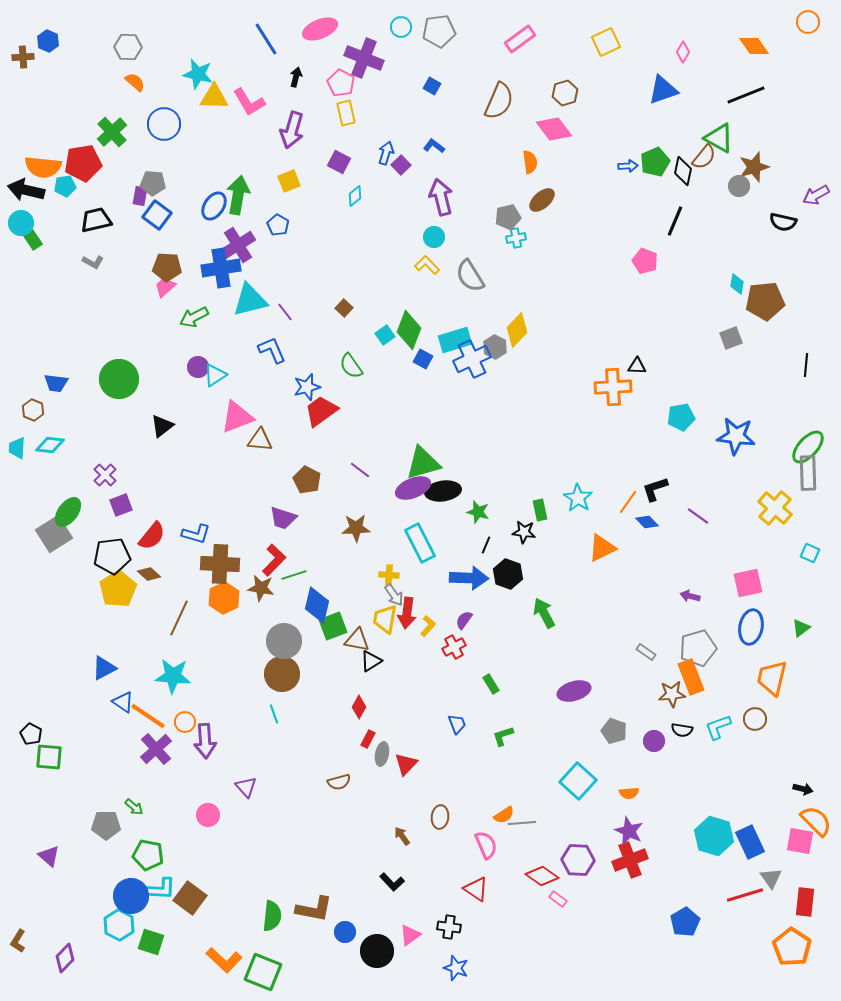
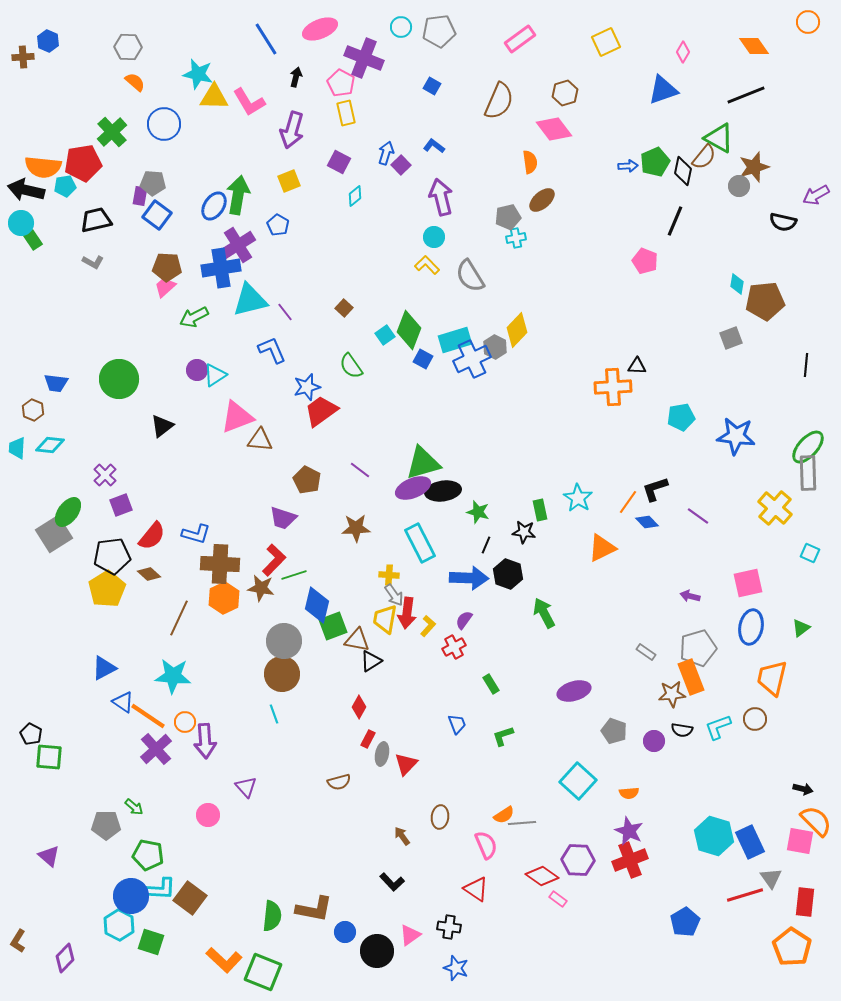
purple circle at (198, 367): moved 1 px left, 3 px down
yellow pentagon at (118, 589): moved 11 px left
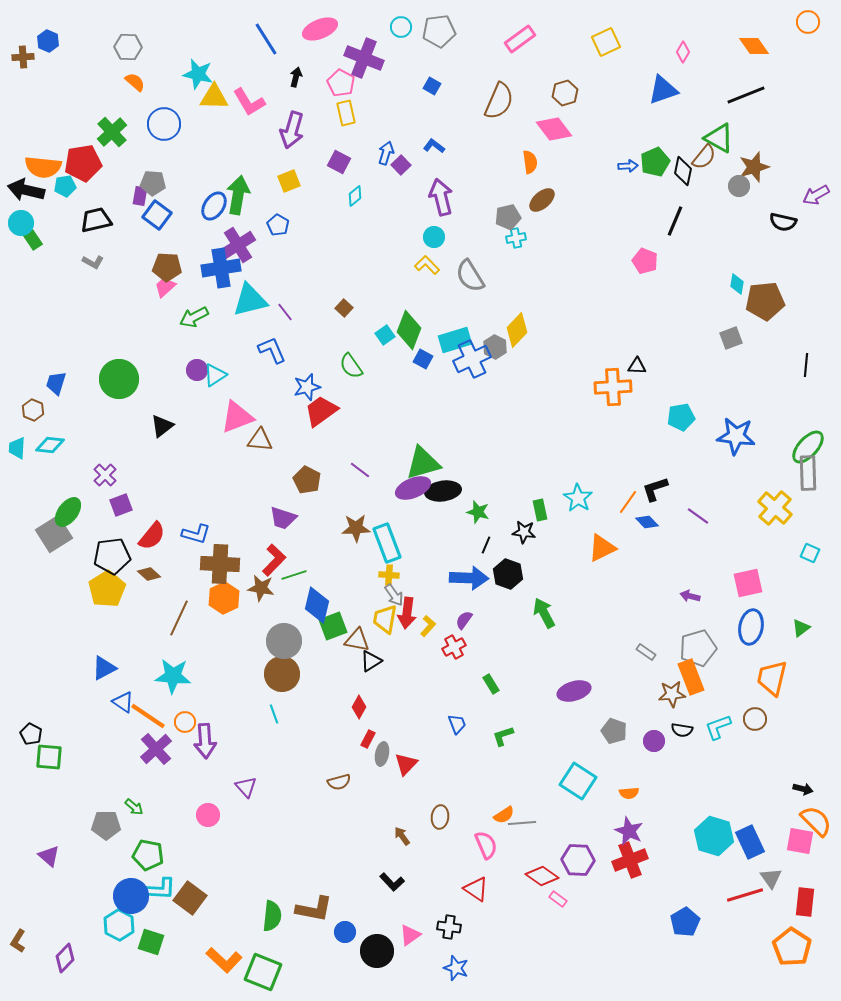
blue trapezoid at (56, 383): rotated 100 degrees clockwise
cyan rectangle at (420, 543): moved 33 px left; rotated 6 degrees clockwise
cyan square at (578, 781): rotated 9 degrees counterclockwise
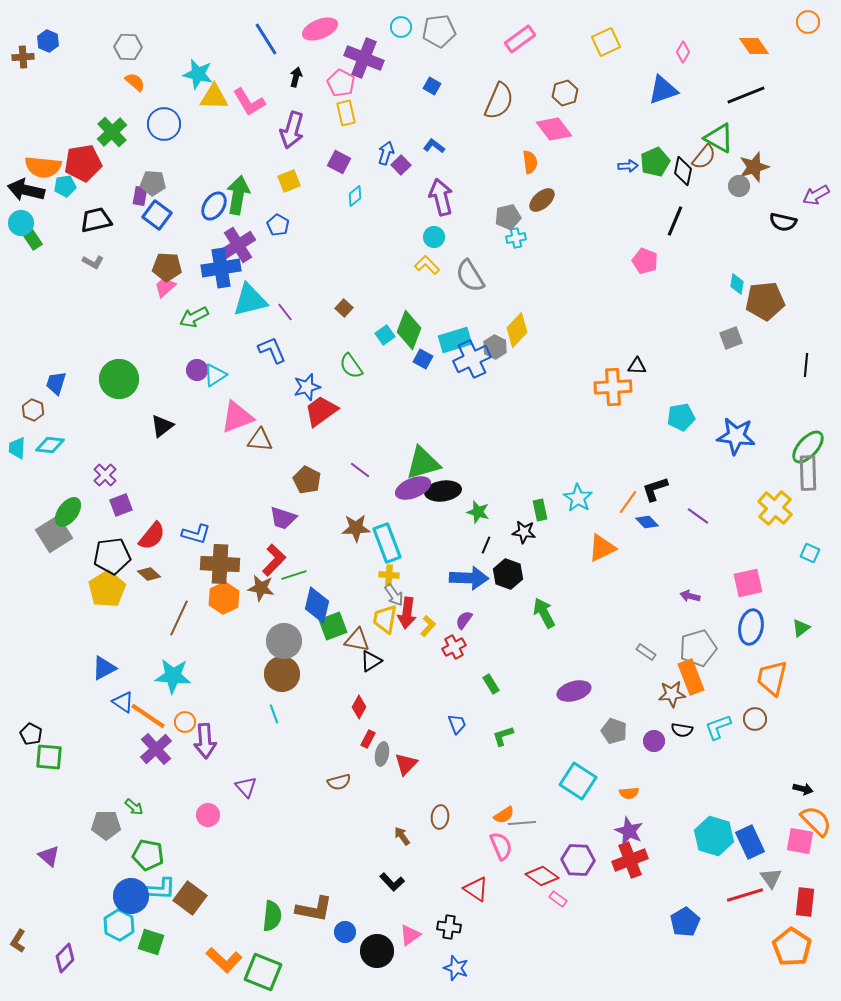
pink semicircle at (486, 845): moved 15 px right, 1 px down
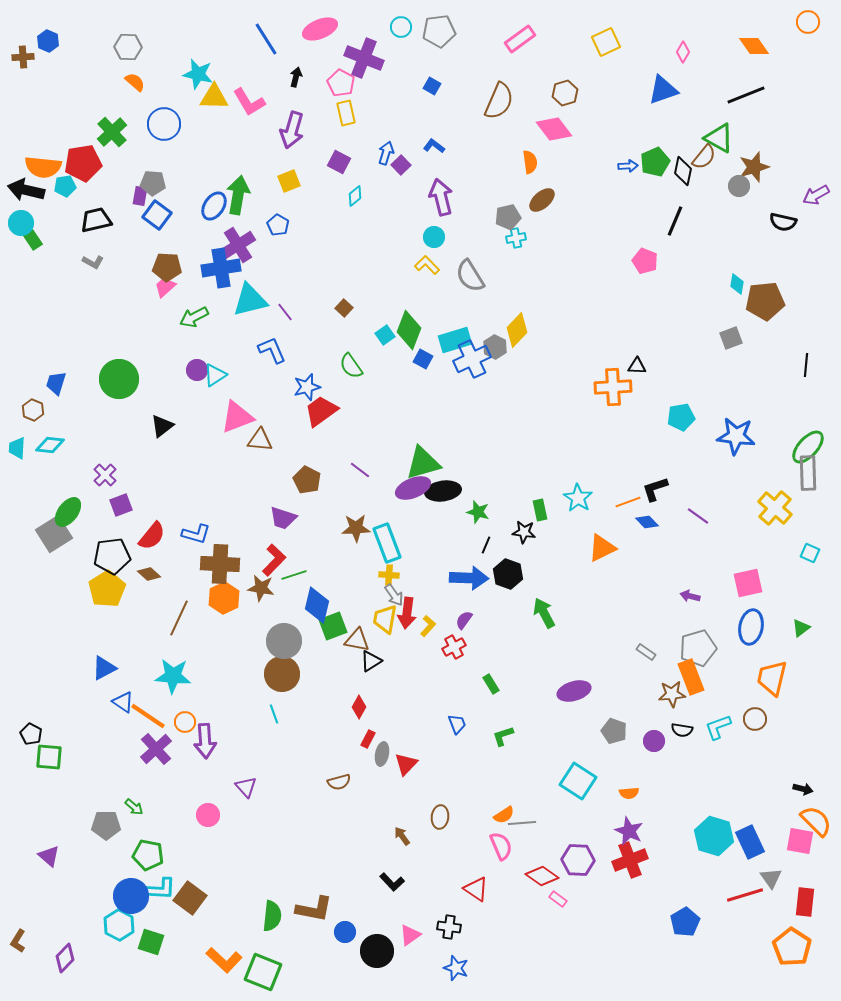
orange line at (628, 502): rotated 35 degrees clockwise
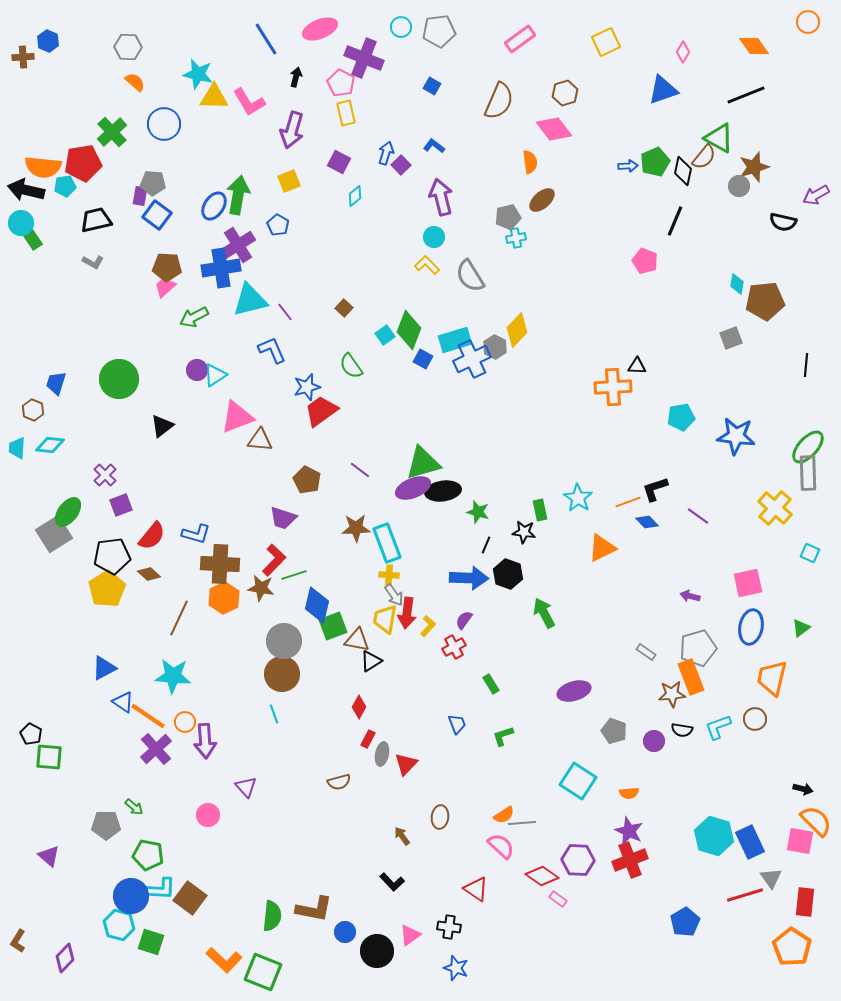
pink semicircle at (501, 846): rotated 24 degrees counterclockwise
cyan hexagon at (119, 925): rotated 12 degrees counterclockwise
